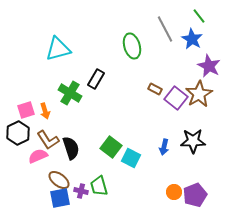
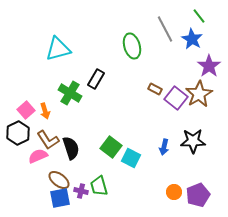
purple star: rotated 10 degrees clockwise
pink square: rotated 24 degrees counterclockwise
purple pentagon: moved 3 px right
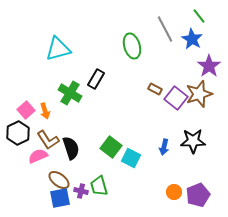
brown star: rotated 12 degrees clockwise
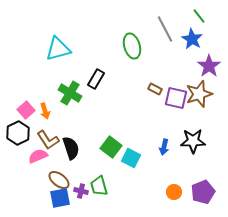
purple square: rotated 25 degrees counterclockwise
purple pentagon: moved 5 px right, 3 px up
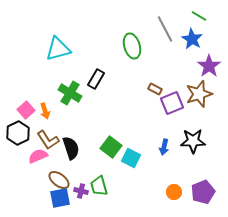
green line: rotated 21 degrees counterclockwise
purple square: moved 4 px left, 5 px down; rotated 35 degrees counterclockwise
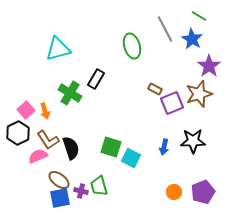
green square: rotated 20 degrees counterclockwise
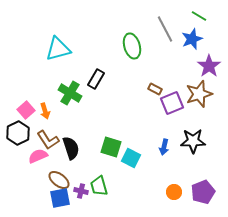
blue star: rotated 20 degrees clockwise
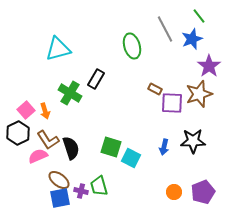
green line: rotated 21 degrees clockwise
purple square: rotated 25 degrees clockwise
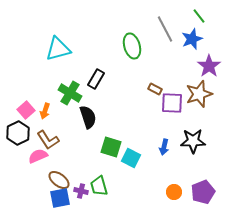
orange arrow: rotated 35 degrees clockwise
black semicircle: moved 17 px right, 31 px up
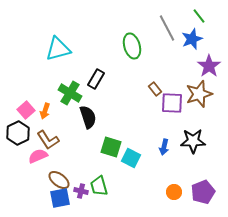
gray line: moved 2 px right, 1 px up
brown rectangle: rotated 24 degrees clockwise
